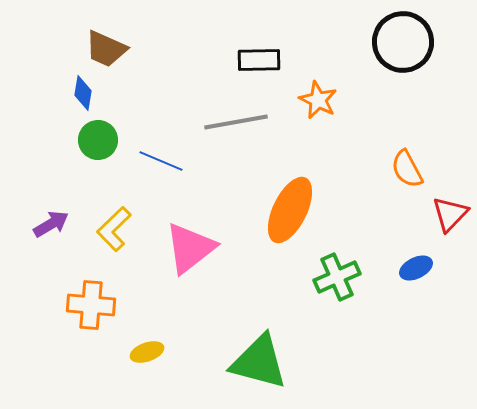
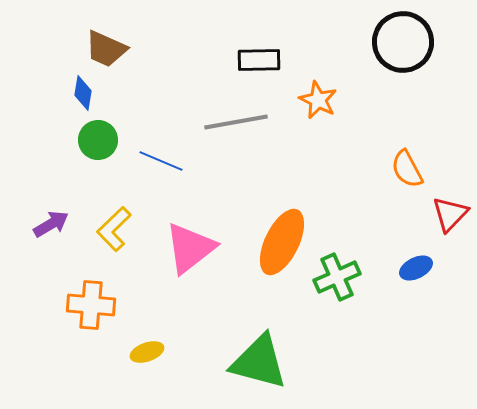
orange ellipse: moved 8 px left, 32 px down
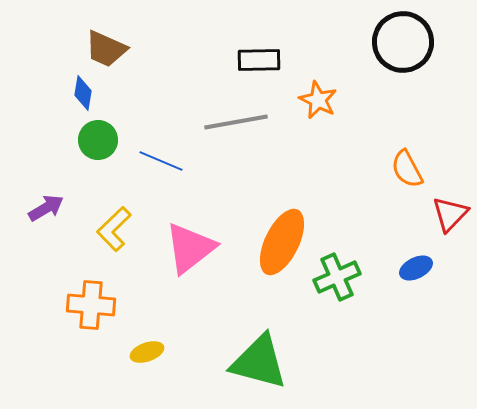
purple arrow: moved 5 px left, 16 px up
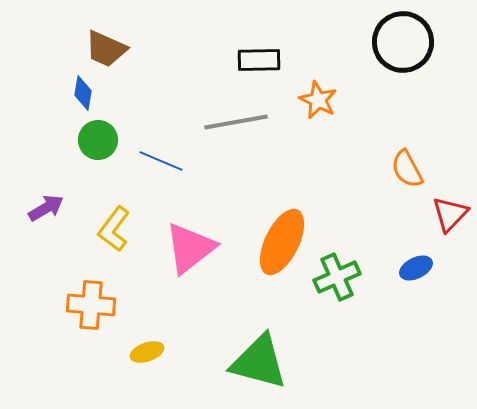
yellow L-shape: rotated 9 degrees counterclockwise
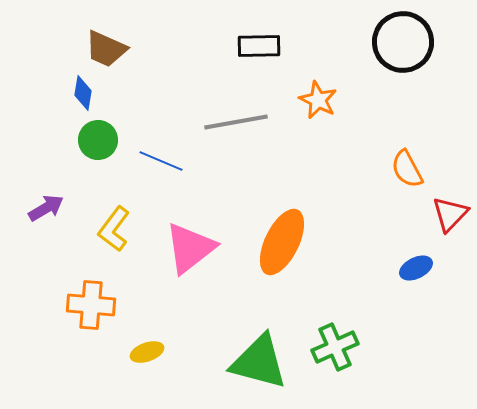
black rectangle: moved 14 px up
green cross: moved 2 px left, 70 px down
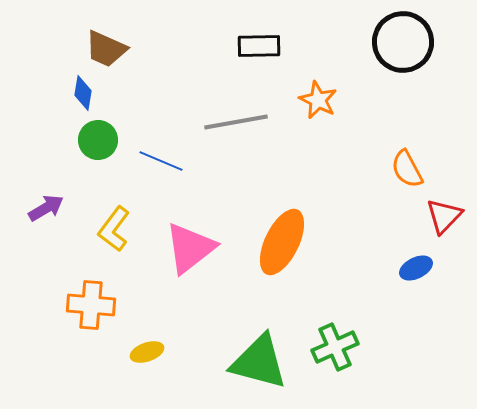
red triangle: moved 6 px left, 2 px down
